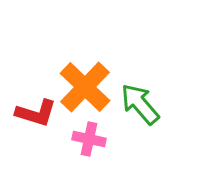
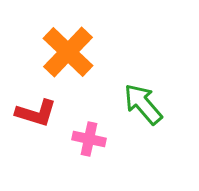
orange cross: moved 17 px left, 35 px up
green arrow: moved 3 px right
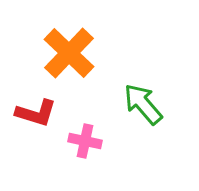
orange cross: moved 1 px right, 1 px down
pink cross: moved 4 px left, 2 px down
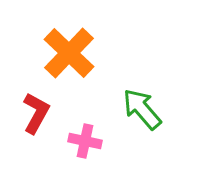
green arrow: moved 1 px left, 5 px down
red L-shape: rotated 78 degrees counterclockwise
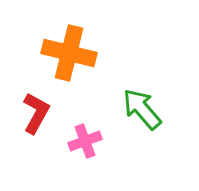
orange cross: rotated 30 degrees counterclockwise
pink cross: rotated 32 degrees counterclockwise
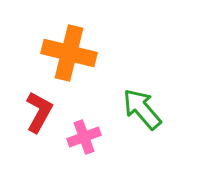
red L-shape: moved 3 px right, 1 px up
pink cross: moved 1 px left, 4 px up
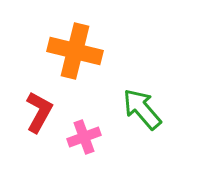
orange cross: moved 6 px right, 2 px up
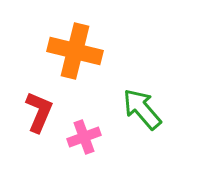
red L-shape: rotated 6 degrees counterclockwise
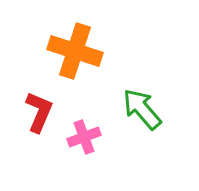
orange cross: rotated 4 degrees clockwise
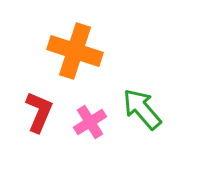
pink cross: moved 6 px right, 15 px up; rotated 12 degrees counterclockwise
